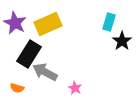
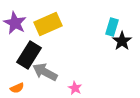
cyan rectangle: moved 3 px right, 5 px down
black rectangle: moved 1 px down
orange semicircle: rotated 40 degrees counterclockwise
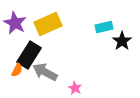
cyan rectangle: moved 8 px left; rotated 60 degrees clockwise
orange semicircle: moved 18 px up; rotated 40 degrees counterclockwise
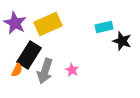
black star: rotated 18 degrees counterclockwise
gray arrow: moved 1 px up; rotated 100 degrees counterclockwise
pink star: moved 3 px left, 18 px up
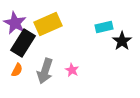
black star: rotated 18 degrees clockwise
black rectangle: moved 6 px left, 12 px up
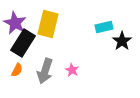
yellow rectangle: rotated 52 degrees counterclockwise
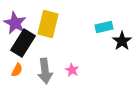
gray arrow: rotated 25 degrees counterclockwise
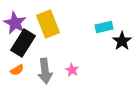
yellow rectangle: rotated 36 degrees counterclockwise
orange semicircle: rotated 32 degrees clockwise
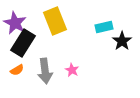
yellow rectangle: moved 7 px right, 3 px up
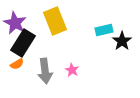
cyan rectangle: moved 3 px down
orange semicircle: moved 6 px up
